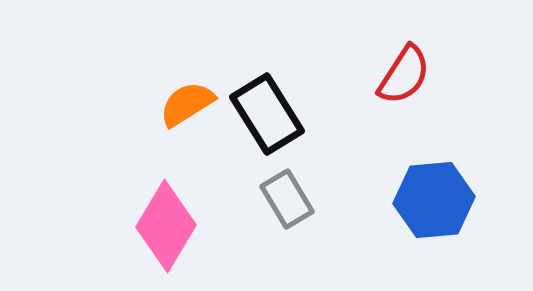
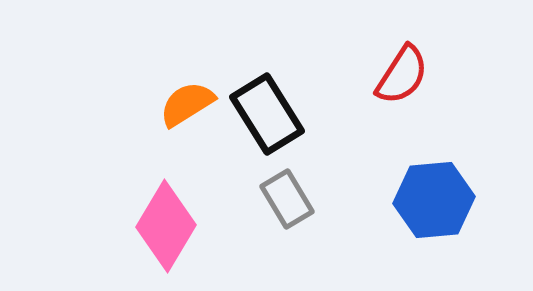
red semicircle: moved 2 px left
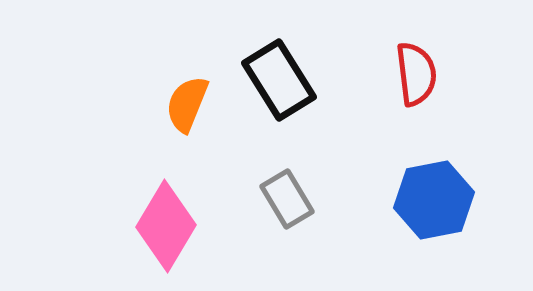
red semicircle: moved 14 px right, 1 px up; rotated 40 degrees counterclockwise
orange semicircle: rotated 36 degrees counterclockwise
black rectangle: moved 12 px right, 34 px up
blue hexagon: rotated 6 degrees counterclockwise
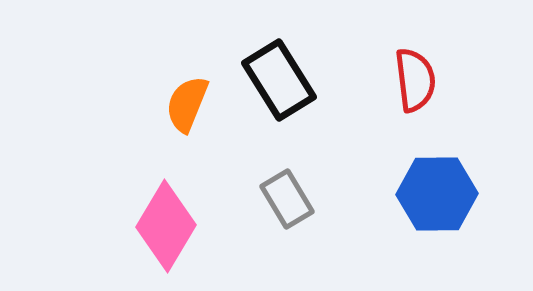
red semicircle: moved 1 px left, 6 px down
blue hexagon: moved 3 px right, 6 px up; rotated 10 degrees clockwise
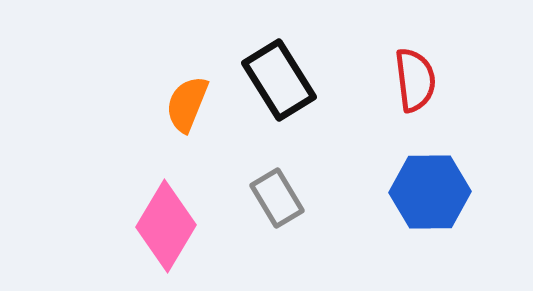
blue hexagon: moved 7 px left, 2 px up
gray rectangle: moved 10 px left, 1 px up
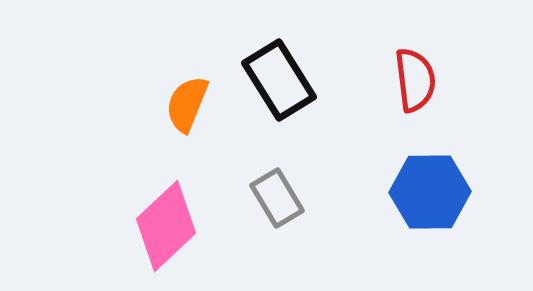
pink diamond: rotated 16 degrees clockwise
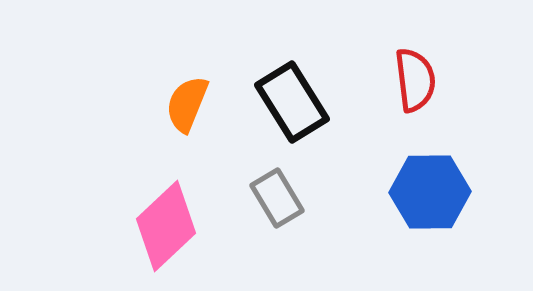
black rectangle: moved 13 px right, 22 px down
